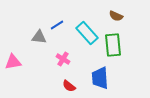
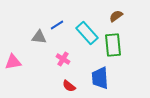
brown semicircle: rotated 120 degrees clockwise
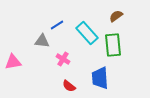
gray triangle: moved 3 px right, 4 px down
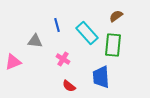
blue line: rotated 72 degrees counterclockwise
gray triangle: moved 7 px left
green rectangle: rotated 10 degrees clockwise
pink triangle: rotated 12 degrees counterclockwise
blue trapezoid: moved 1 px right, 1 px up
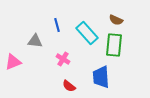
brown semicircle: moved 4 px down; rotated 120 degrees counterclockwise
green rectangle: moved 1 px right
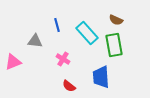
green rectangle: rotated 15 degrees counterclockwise
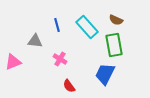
cyan rectangle: moved 6 px up
pink cross: moved 3 px left
blue trapezoid: moved 4 px right, 3 px up; rotated 30 degrees clockwise
red semicircle: rotated 16 degrees clockwise
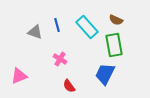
gray triangle: moved 9 px up; rotated 14 degrees clockwise
pink triangle: moved 6 px right, 14 px down
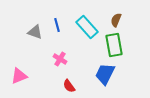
brown semicircle: rotated 88 degrees clockwise
